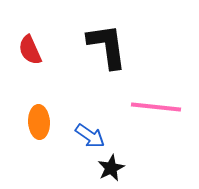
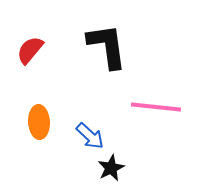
red semicircle: rotated 64 degrees clockwise
blue arrow: rotated 8 degrees clockwise
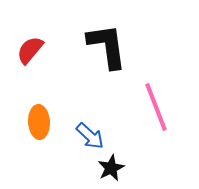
pink line: rotated 63 degrees clockwise
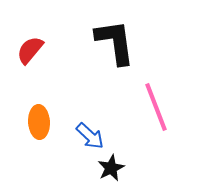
black L-shape: moved 8 px right, 4 px up
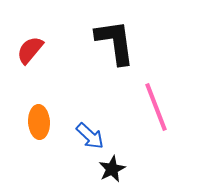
black star: moved 1 px right, 1 px down
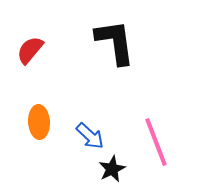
pink line: moved 35 px down
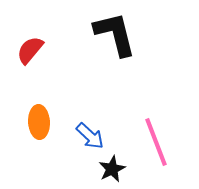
black L-shape: moved 8 px up; rotated 6 degrees counterclockwise
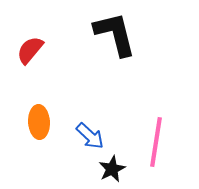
pink line: rotated 30 degrees clockwise
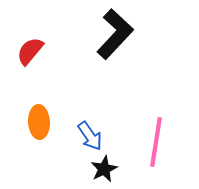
black L-shape: rotated 57 degrees clockwise
red semicircle: moved 1 px down
blue arrow: rotated 12 degrees clockwise
black star: moved 8 px left
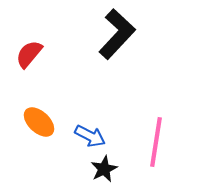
black L-shape: moved 2 px right
red semicircle: moved 1 px left, 3 px down
orange ellipse: rotated 44 degrees counterclockwise
blue arrow: rotated 28 degrees counterclockwise
